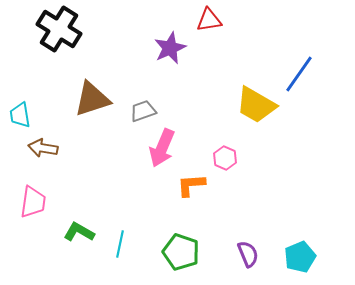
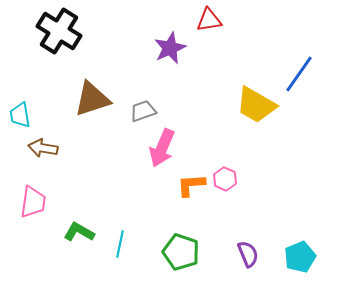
black cross: moved 2 px down
pink hexagon: moved 21 px down
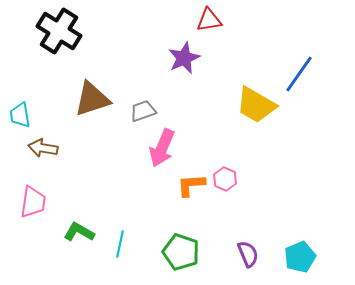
purple star: moved 14 px right, 10 px down
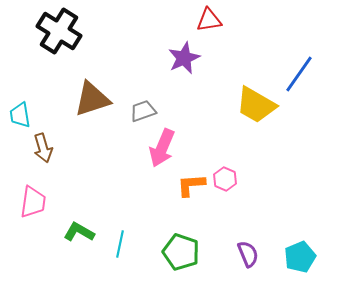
brown arrow: rotated 116 degrees counterclockwise
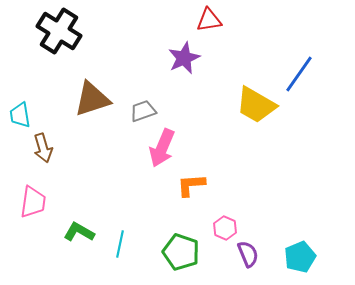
pink hexagon: moved 49 px down
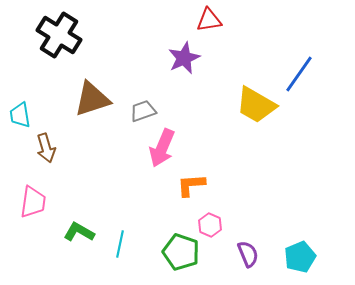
black cross: moved 4 px down
brown arrow: moved 3 px right
pink hexagon: moved 15 px left, 3 px up
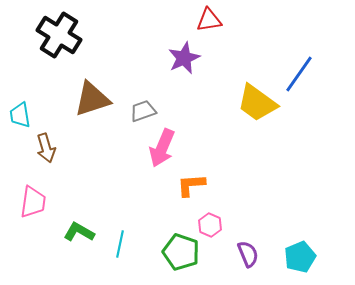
yellow trapezoid: moved 1 px right, 2 px up; rotated 6 degrees clockwise
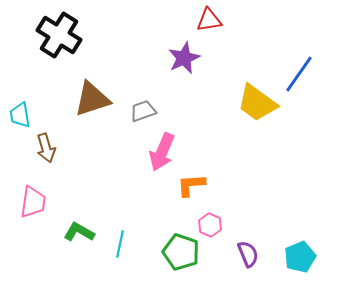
pink arrow: moved 4 px down
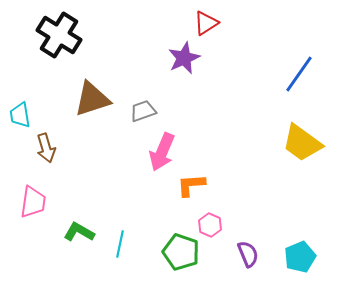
red triangle: moved 3 px left, 3 px down; rotated 24 degrees counterclockwise
yellow trapezoid: moved 45 px right, 40 px down
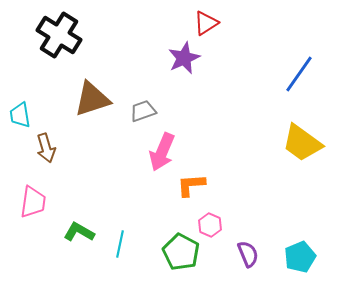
green pentagon: rotated 9 degrees clockwise
